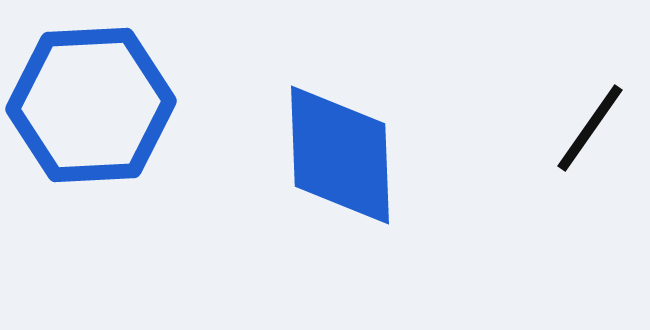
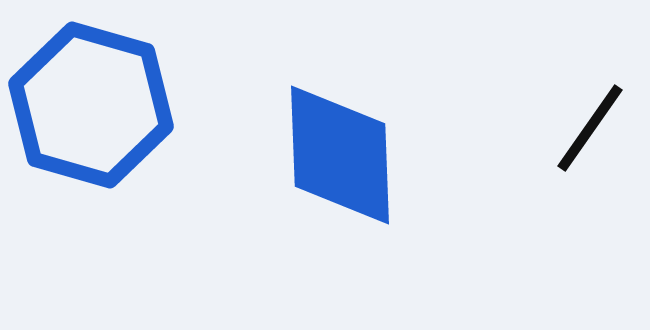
blue hexagon: rotated 19 degrees clockwise
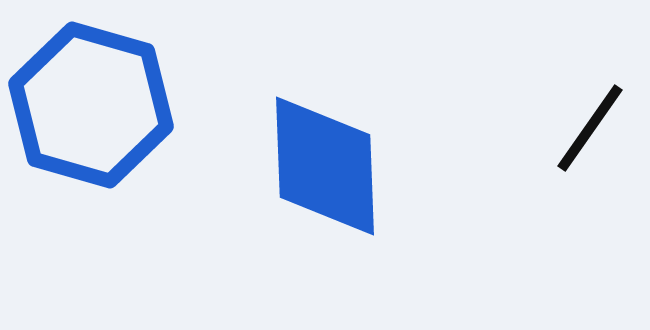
blue diamond: moved 15 px left, 11 px down
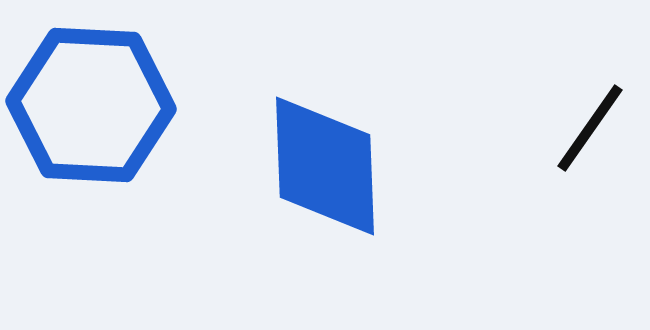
blue hexagon: rotated 13 degrees counterclockwise
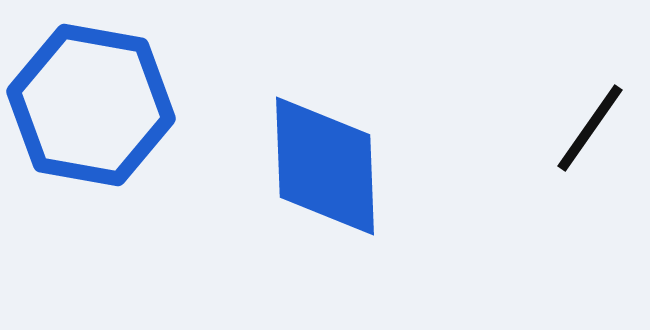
blue hexagon: rotated 7 degrees clockwise
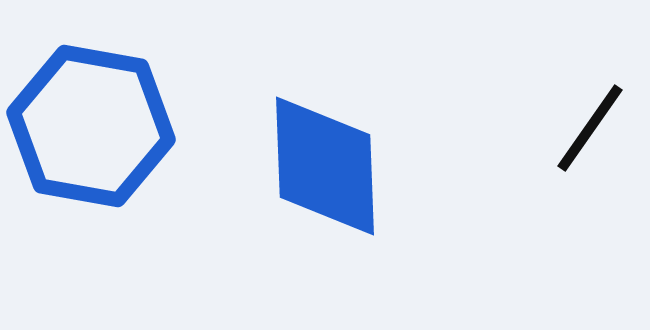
blue hexagon: moved 21 px down
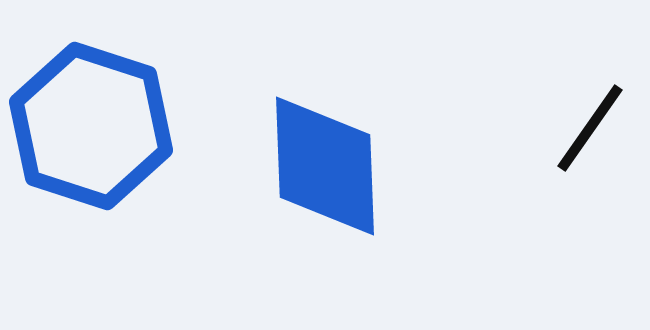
blue hexagon: rotated 8 degrees clockwise
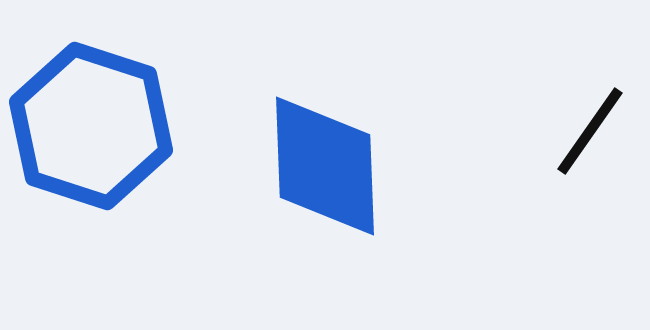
black line: moved 3 px down
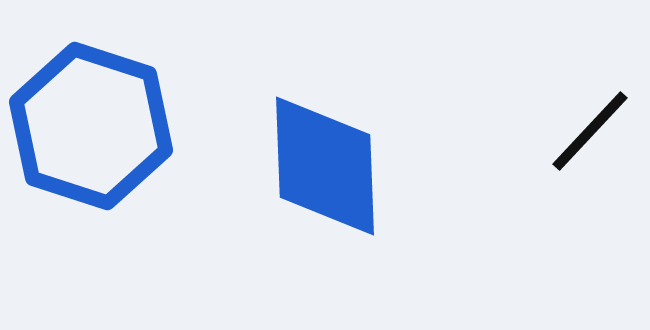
black line: rotated 8 degrees clockwise
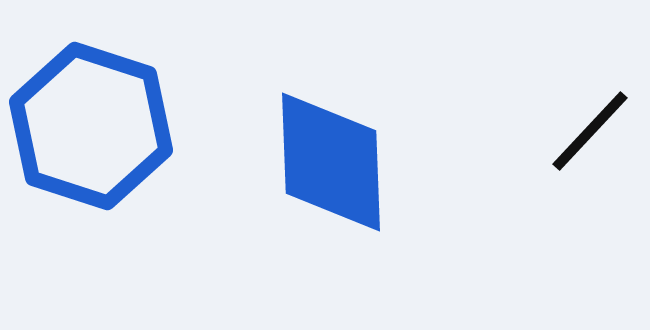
blue diamond: moved 6 px right, 4 px up
